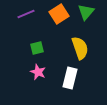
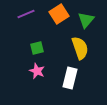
green triangle: moved 8 px down
pink star: moved 1 px left, 1 px up
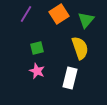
purple line: rotated 36 degrees counterclockwise
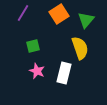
purple line: moved 3 px left, 1 px up
green square: moved 4 px left, 2 px up
white rectangle: moved 6 px left, 5 px up
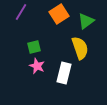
purple line: moved 2 px left, 1 px up
green triangle: moved 1 px down; rotated 12 degrees clockwise
green square: moved 1 px right, 1 px down
pink star: moved 5 px up
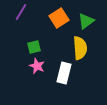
orange square: moved 4 px down
yellow semicircle: rotated 15 degrees clockwise
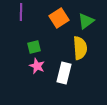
purple line: rotated 30 degrees counterclockwise
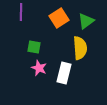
green square: rotated 24 degrees clockwise
pink star: moved 2 px right, 2 px down
